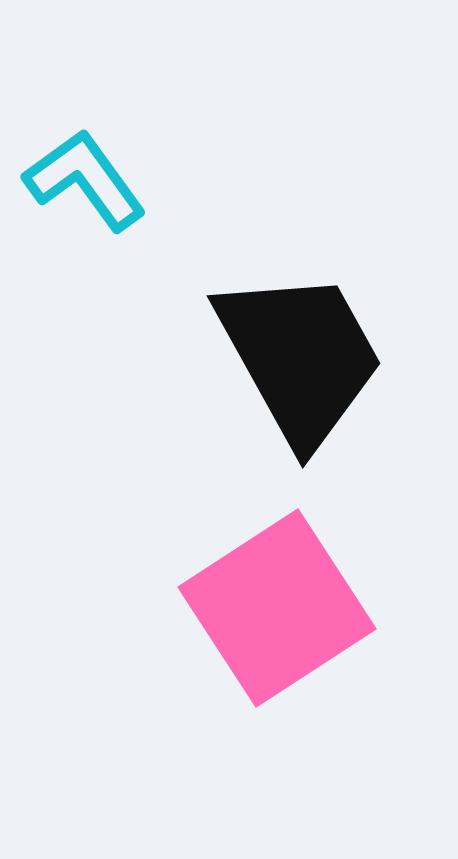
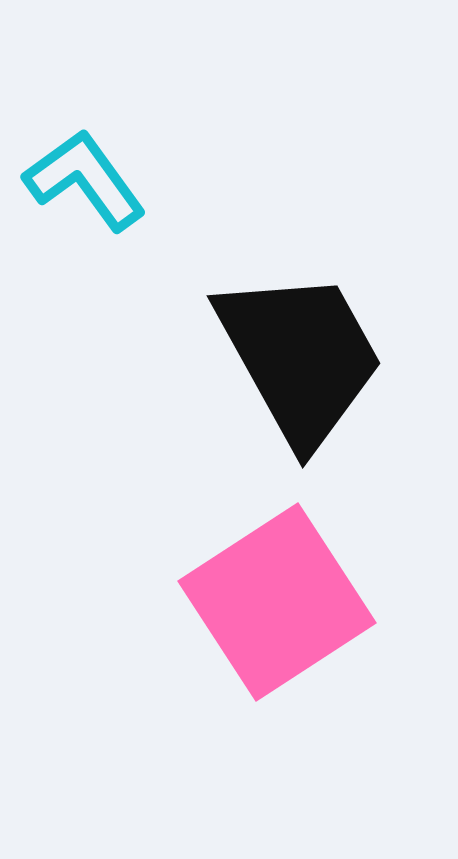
pink square: moved 6 px up
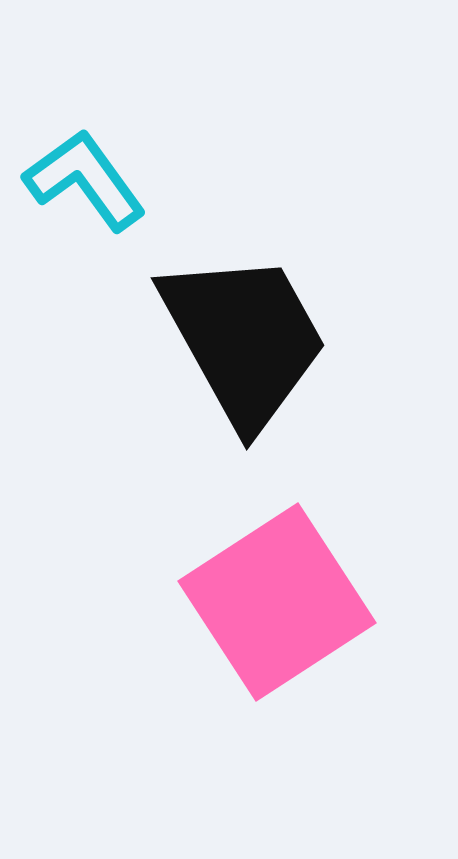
black trapezoid: moved 56 px left, 18 px up
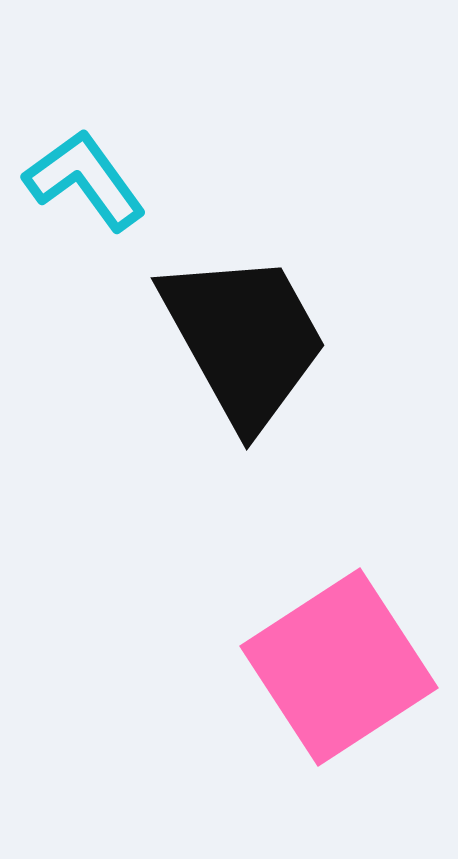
pink square: moved 62 px right, 65 px down
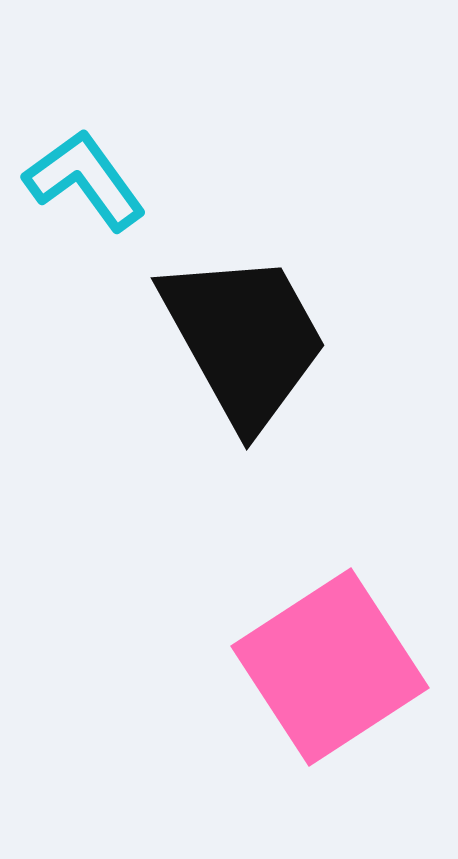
pink square: moved 9 px left
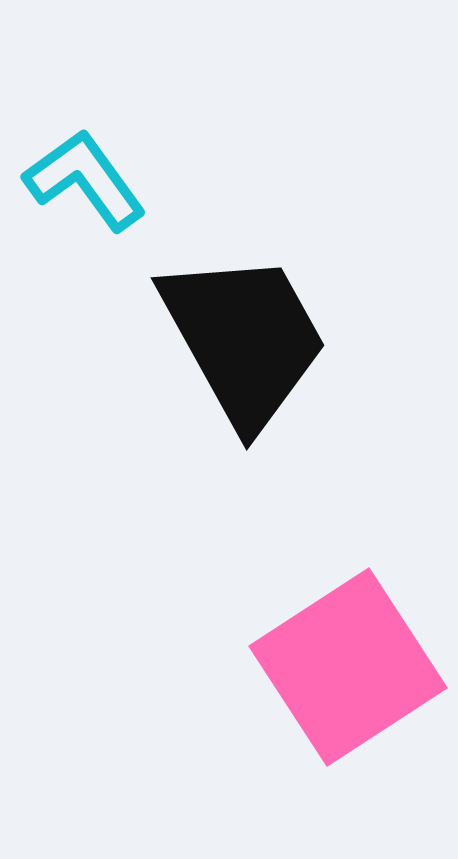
pink square: moved 18 px right
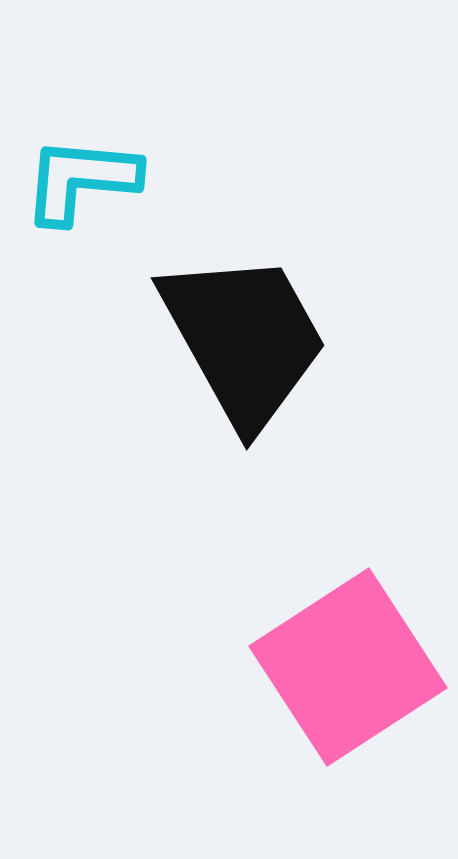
cyan L-shape: moved 4 px left; rotated 49 degrees counterclockwise
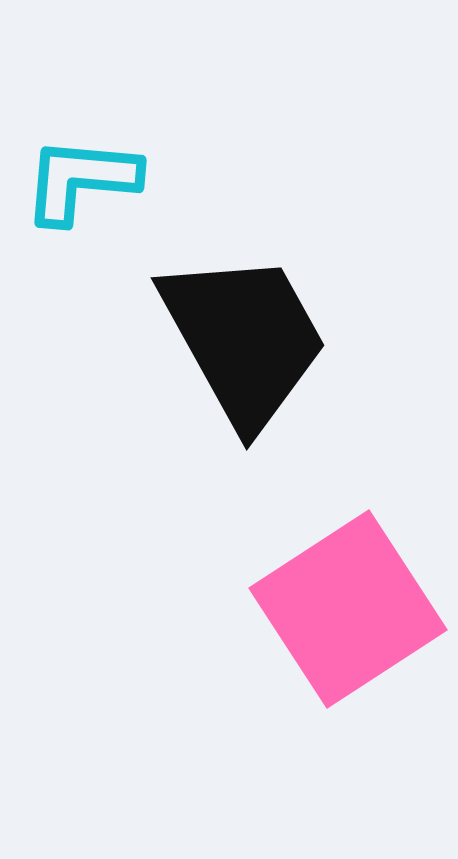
pink square: moved 58 px up
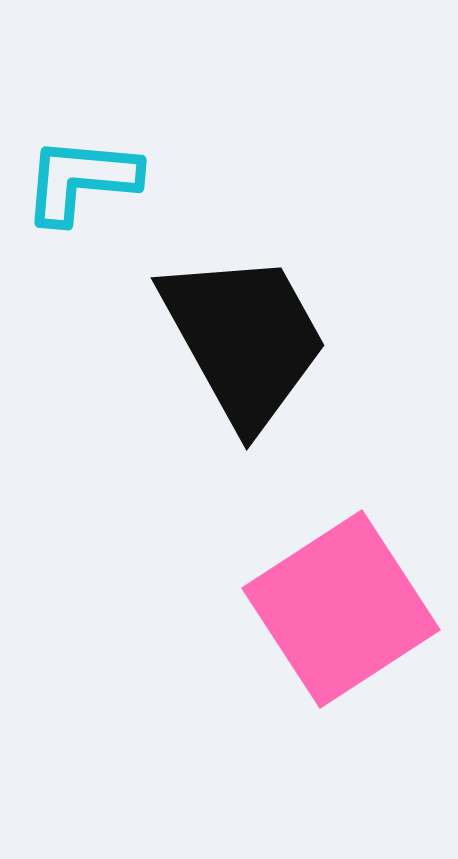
pink square: moved 7 px left
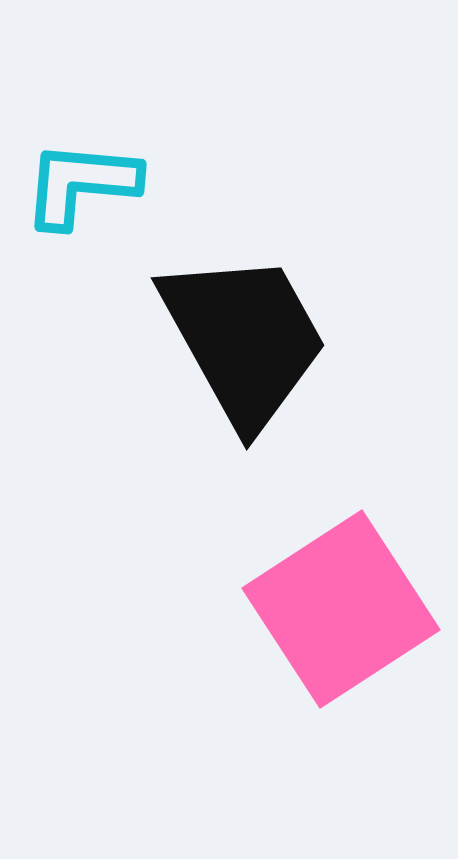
cyan L-shape: moved 4 px down
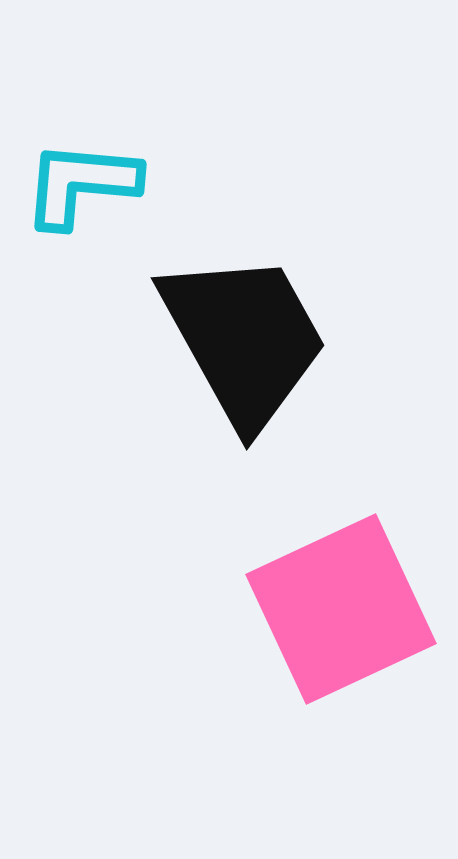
pink square: rotated 8 degrees clockwise
